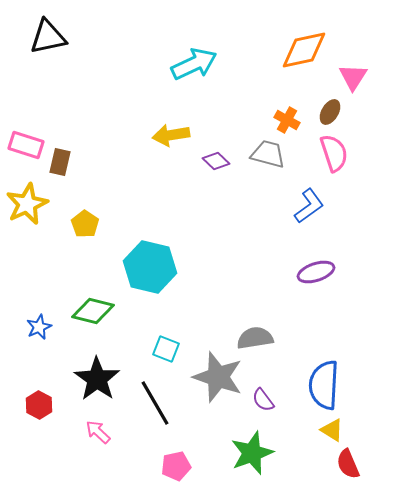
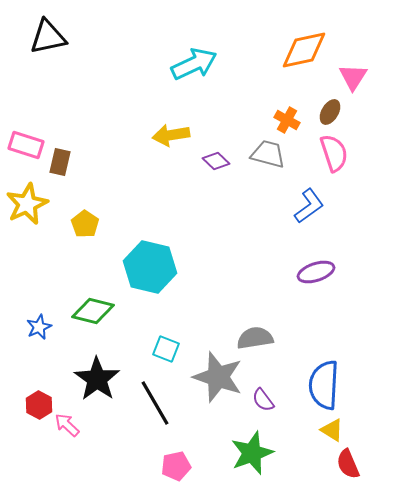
pink arrow: moved 31 px left, 7 px up
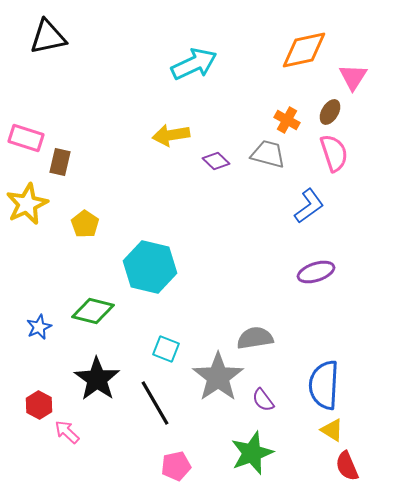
pink rectangle: moved 7 px up
gray star: rotated 18 degrees clockwise
pink arrow: moved 7 px down
red semicircle: moved 1 px left, 2 px down
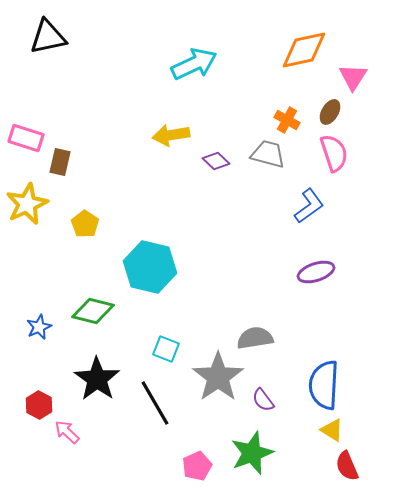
pink pentagon: moved 21 px right; rotated 12 degrees counterclockwise
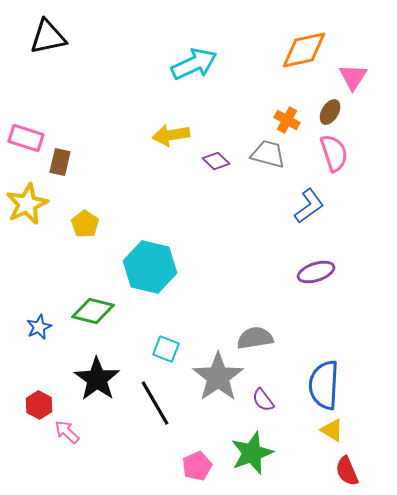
red semicircle: moved 5 px down
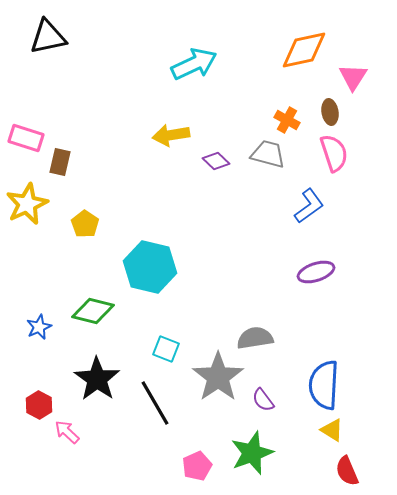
brown ellipse: rotated 40 degrees counterclockwise
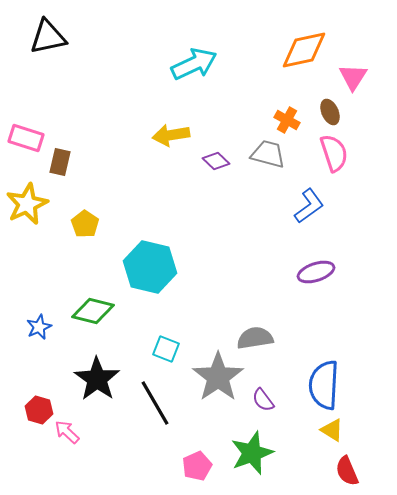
brown ellipse: rotated 15 degrees counterclockwise
red hexagon: moved 5 px down; rotated 12 degrees counterclockwise
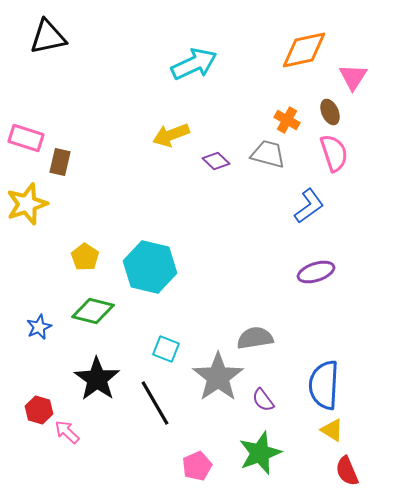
yellow arrow: rotated 12 degrees counterclockwise
yellow star: rotated 6 degrees clockwise
yellow pentagon: moved 33 px down
green star: moved 8 px right
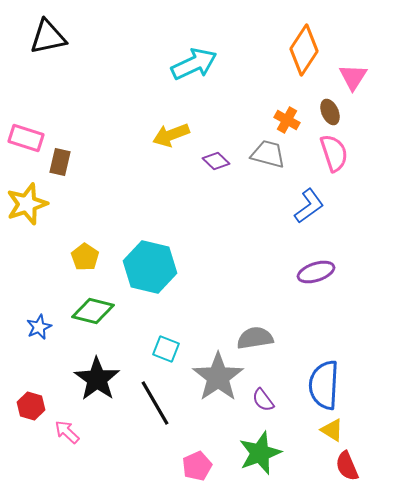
orange diamond: rotated 45 degrees counterclockwise
red hexagon: moved 8 px left, 4 px up
red semicircle: moved 5 px up
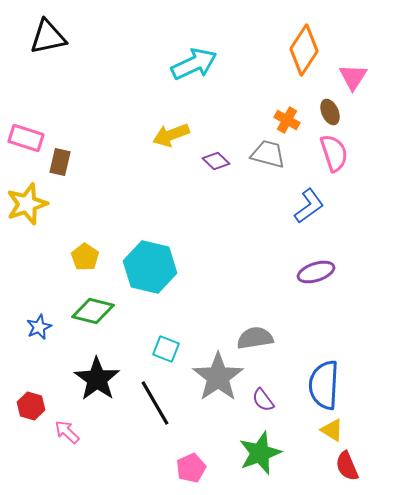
pink pentagon: moved 6 px left, 2 px down
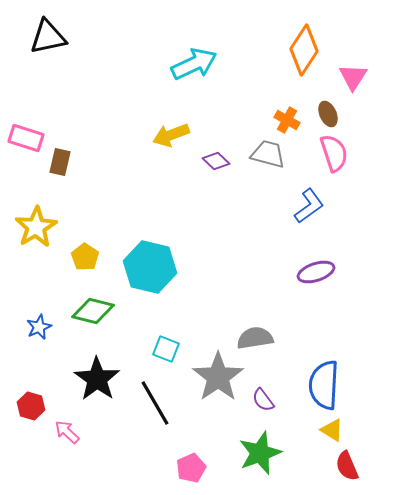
brown ellipse: moved 2 px left, 2 px down
yellow star: moved 9 px right, 23 px down; rotated 12 degrees counterclockwise
